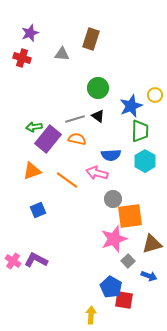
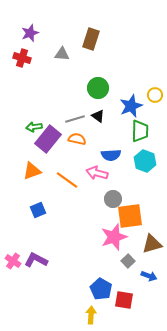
cyan hexagon: rotated 10 degrees counterclockwise
pink star: moved 2 px up
blue pentagon: moved 10 px left, 2 px down
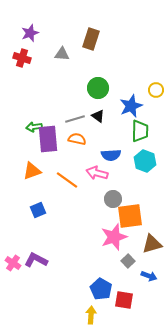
yellow circle: moved 1 px right, 5 px up
purple rectangle: rotated 44 degrees counterclockwise
pink cross: moved 2 px down
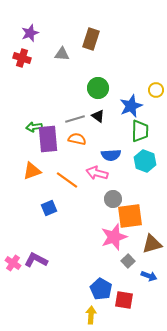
blue square: moved 11 px right, 2 px up
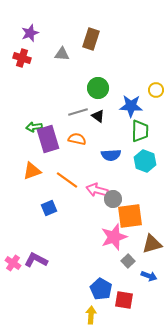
blue star: rotated 25 degrees clockwise
gray line: moved 3 px right, 7 px up
purple rectangle: rotated 12 degrees counterclockwise
pink arrow: moved 17 px down
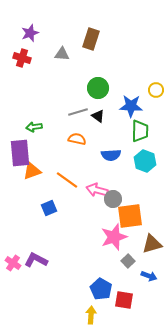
purple rectangle: moved 28 px left, 14 px down; rotated 12 degrees clockwise
